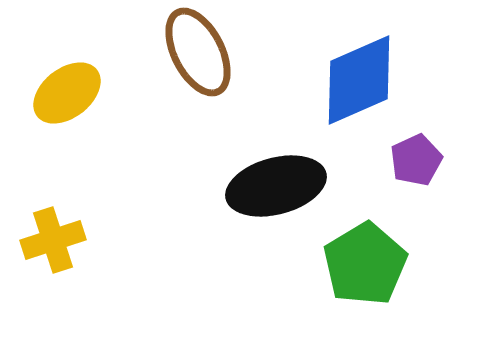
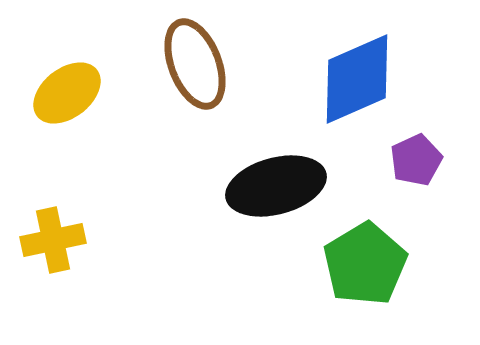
brown ellipse: moved 3 px left, 12 px down; rotated 6 degrees clockwise
blue diamond: moved 2 px left, 1 px up
yellow cross: rotated 6 degrees clockwise
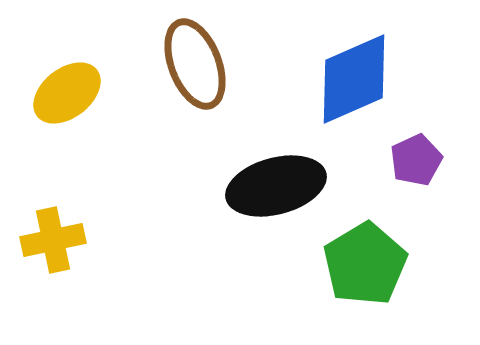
blue diamond: moved 3 px left
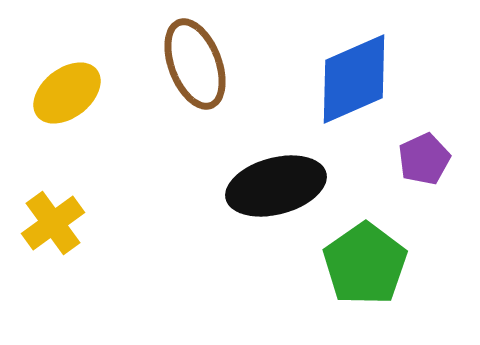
purple pentagon: moved 8 px right, 1 px up
yellow cross: moved 17 px up; rotated 24 degrees counterclockwise
green pentagon: rotated 4 degrees counterclockwise
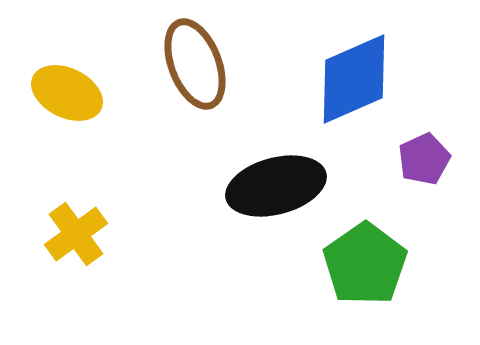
yellow ellipse: rotated 64 degrees clockwise
yellow cross: moved 23 px right, 11 px down
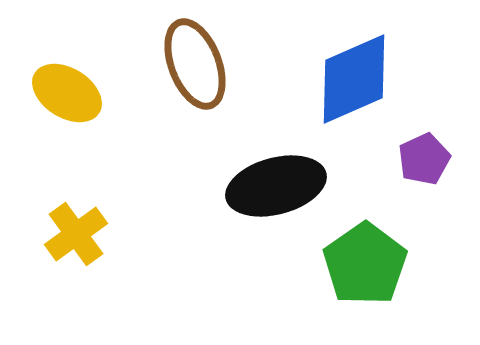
yellow ellipse: rotated 6 degrees clockwise
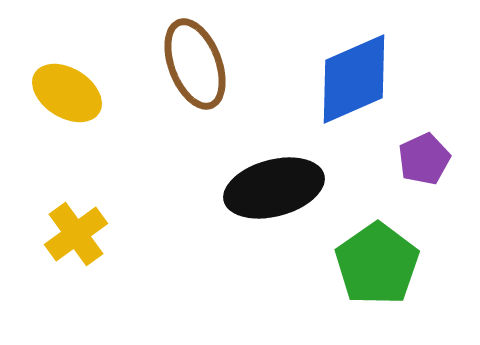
black ellipse: moved 2 px left, 2 px down
green pentagon: moved 12 px right
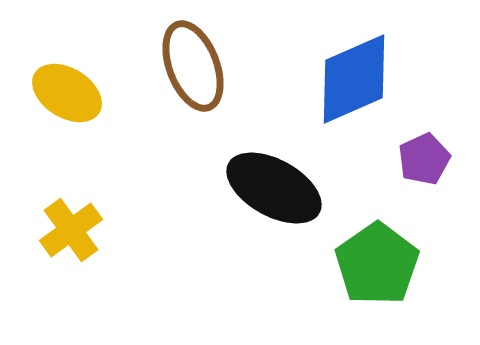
brown ellipse: moved 2 px left, 2 px down
black ellipse: rotated 44 degrees clockwise
yellow cross: moved 5 px left, 4 px up
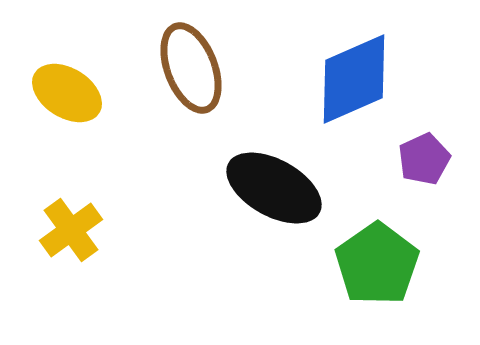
brown ellipse: moved 2 px left, 2 px down
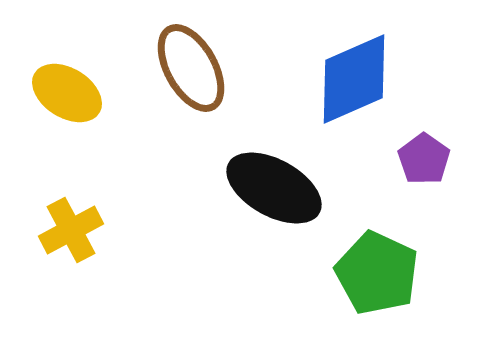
brown ellipse: rotated 8 degrees counterclockwise
purple pentagon: rotated 12 degrees counterclockwise
yellow cross: rotated 8 degrees clockwise
green pentagon: moved 9 px down; rotated 12 degrees counterclockwise
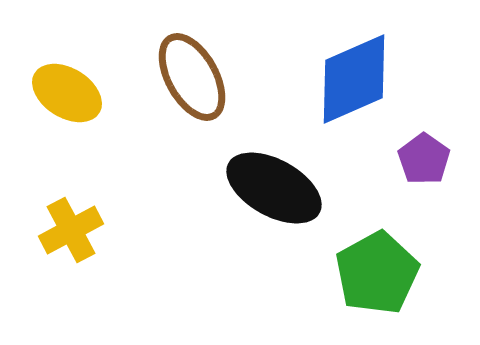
brown ellipse: moved 1 px right, 9 px down
green pentagon: rotated 18 degrees clockwise
